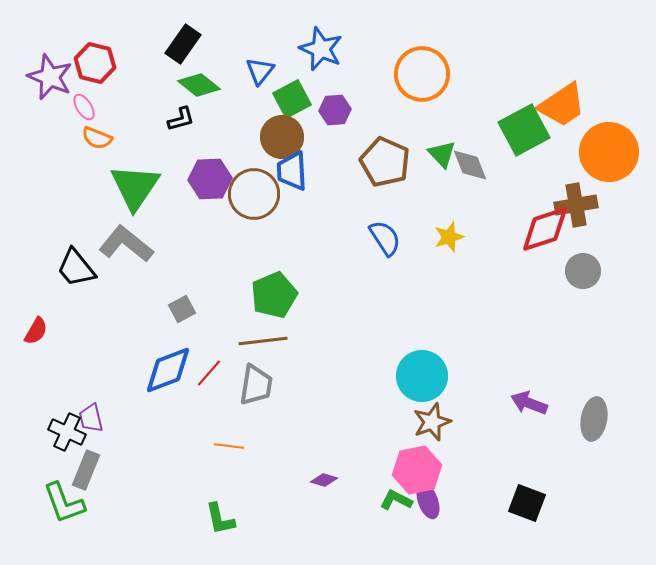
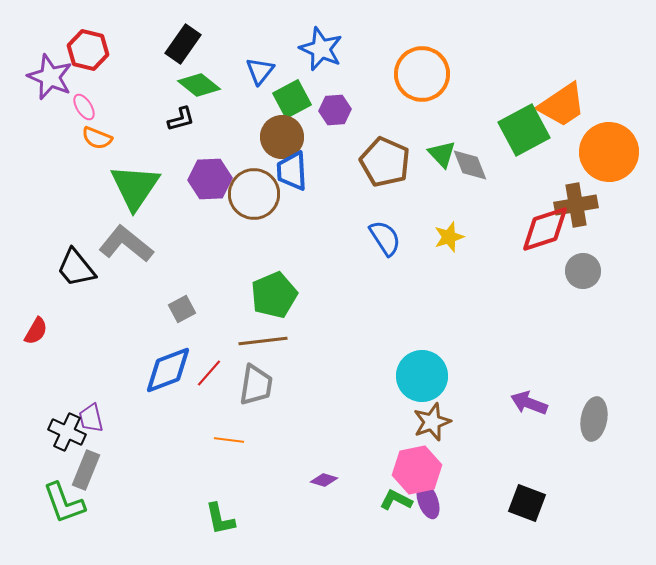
red hexagon at (95, 63): moved 7 px left, 13 px up
orange line at (229, 446): moved 6 px up
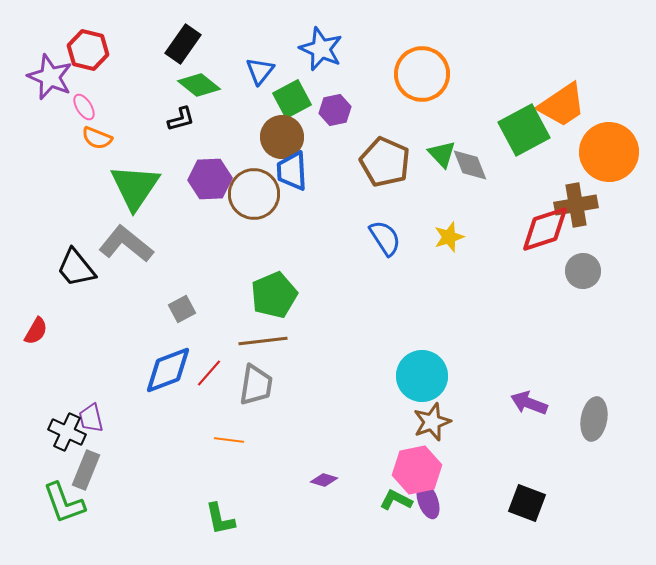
purple hexagon at (335, 110): rotated 8 degrees counterclockwise
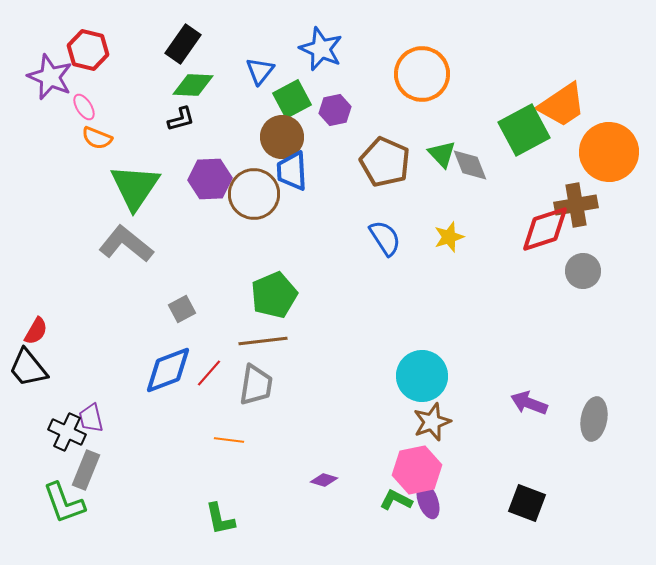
green diamond at (199, 85): moved 6 px left; rotated 36 degrees counterclockwise
black trapezoid at (76, 268): moved 48 px left, 100 px down
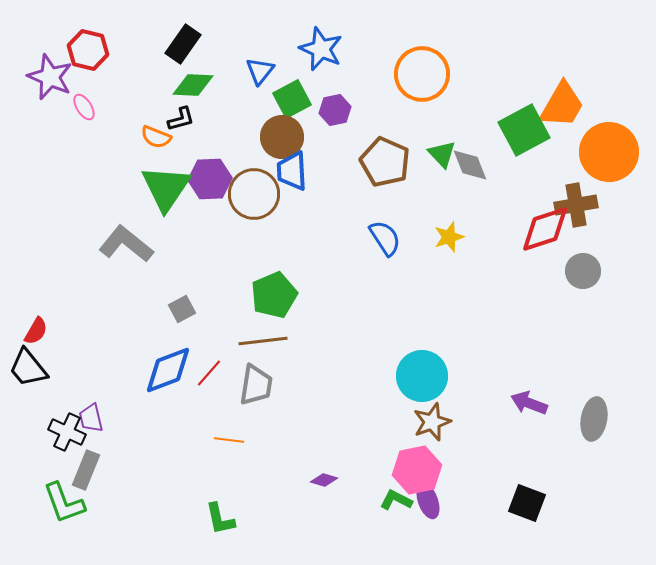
orange trapezoid at (562, 105): rotated 26 degrees counterclockwise
orange semicircle at (97, 138): moved 59 px right, 1 px up
green triangle at (135, 187): moved 31 px right, 1 px down
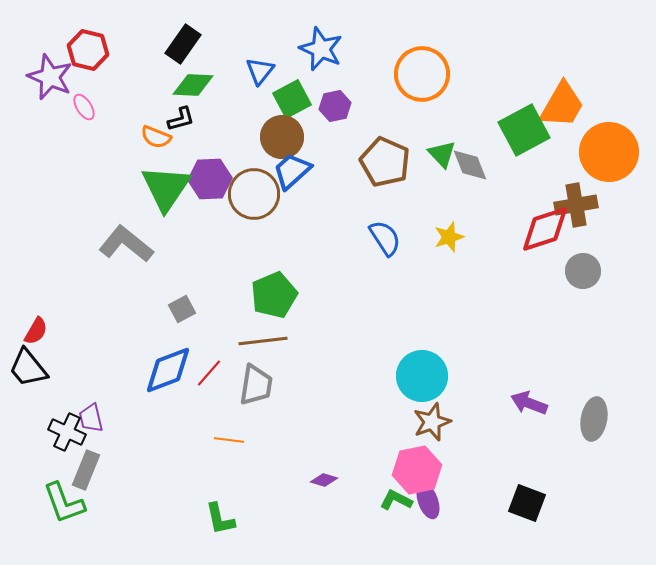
purple hexagon at (335, 110): moved 4 px up
blue trapezoid at (292, 171): rotated 51 degrees clockwise
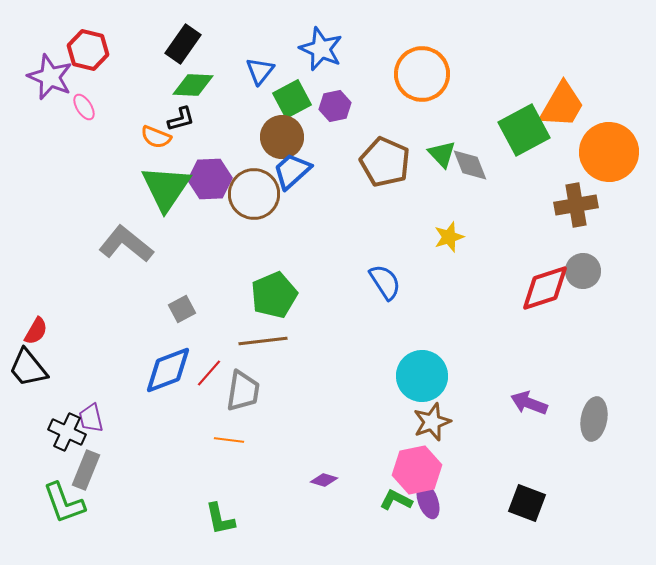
red diamond at (545, 229): moved 59 px down
blue semicircle at (385, 238): moved 44 px down
gray trapezoid at (256, 385): moved 13 px left, 6 px down
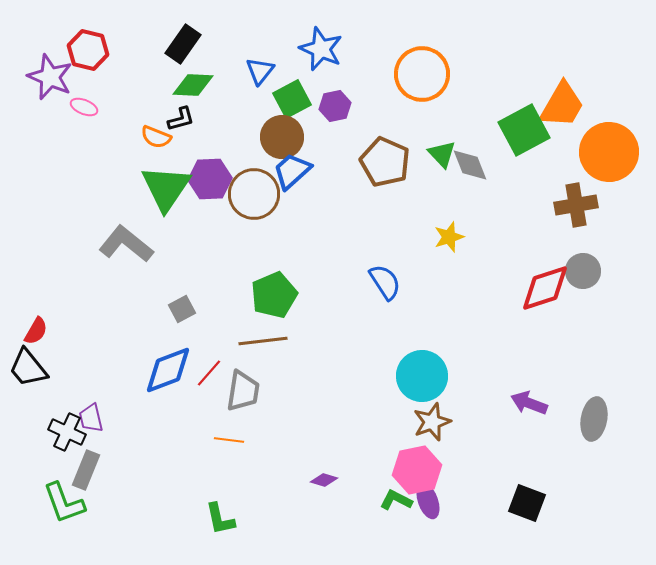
pink ellipse at (84, 107): rotated 36 degrees counterclockwise
